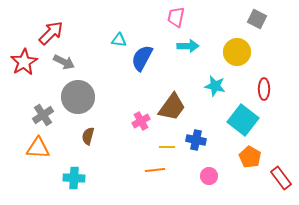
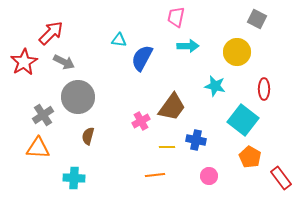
orange line: moved 5 px down
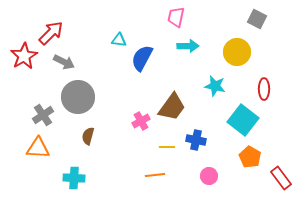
red star: moved 6 px up
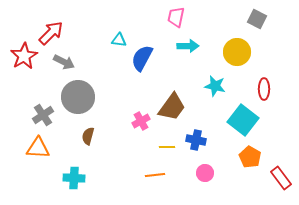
pink circle: moved 4 px left, 3 px up
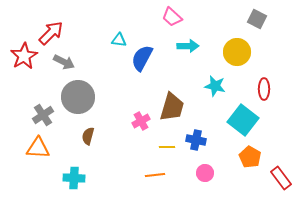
pink trapezoid: moved 4 px left; rotated 60 degrees counterclockwise
brown trapezoid: rotated 20 degrees counterclockwise
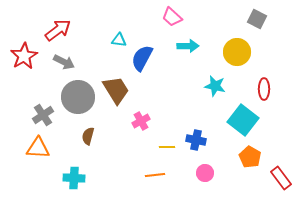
red arrow: moved 7 px right, 3 px up; rotated 8 degrees clockwise
brown trapezoid: moved 56 px left, 17 px up; rotated 48 degrees counterclockwise
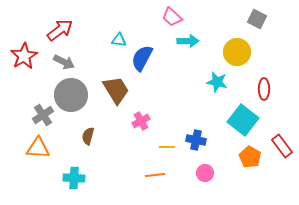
red arrow: moved 2 px right
cyan arrow: moved 5 px up
cyan star: moved 2 px right, 4 px up
gray circle: moved 7 px left, 2 px up
red rectangle: moved 1 px right, 32 px up
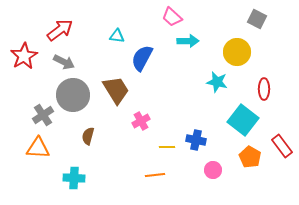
cyan triangle: moved 2 px left, 4 px up
gray circle: moved 2 px right
pink circle: moved 8 px right, 3 px up
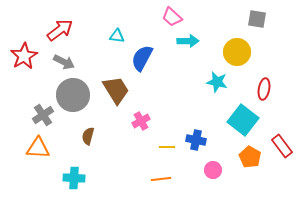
gray square: rotated 18 degrees counterclockwise
red ellipse: rotated 10 degrees clockwise
orange line: moved 6 px right, 4 px down
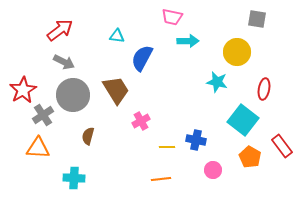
pink trapezoid: rotated 30 degrees counterclockwise
red star: moved 1 px left, 34 px down
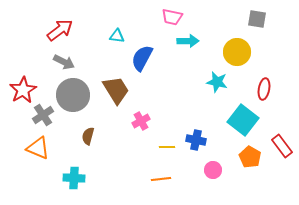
orange triangle: rotated 20 degrees clockwise
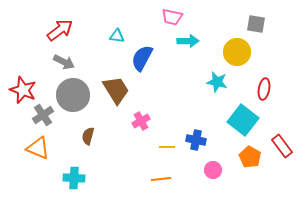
gray square: moved 1 px left, 5 px down
red star: rotated 20 degrees counterclockwise
